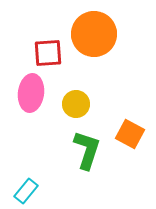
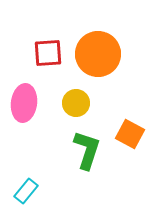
orange circle: moved 4 px right, 20 px down
pink ellipse: moved 7 px left, 10 px down
yellow circle: moved 1 px up
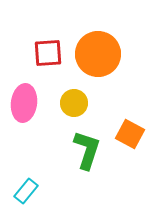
yellow circle: moved 2 px left
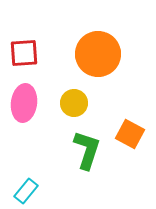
red square: moved 24 px left
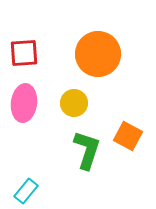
orange square: moved 2 px left, 2 px down
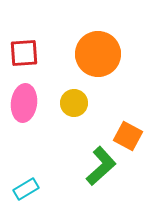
green L-shape: moved 14 px right, 16 px down; rotated 30 degrees clockwise
cyan rectangle: moved 2 px up; rotated 20 degrees clockwise
